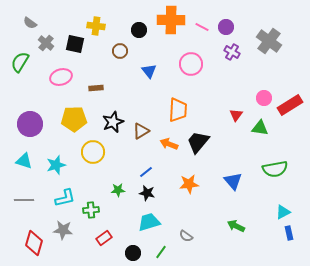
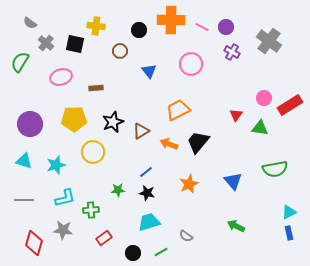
orange trapezoid at (178, 110): rotated 120 degrees counterclockwise
orange star at (189, 184): rotated 18 degrees counterclockwise
cyan triangle at (283, 212): moved 6 px right
green line at (161, 252): rotated 24 degrees clockwise
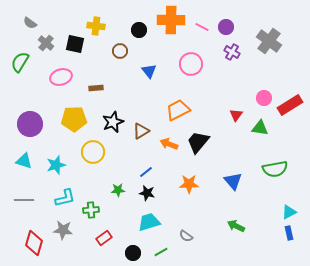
orange star at (189, 184): rotated 24 degrees clockwise
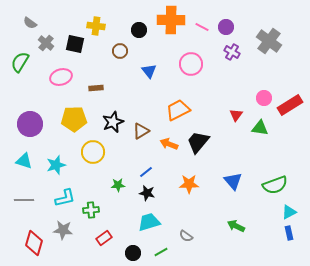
green semicircle at (275, 169): moved 16 px down; rotated 10 degrees counterclockwise
green star at (118, 190): moved 5 px up
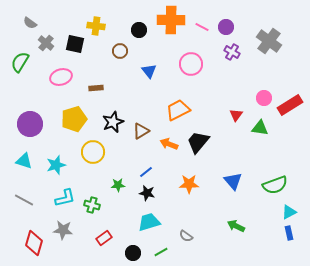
yellow pentagon at (74, 119): rotated 15 degrees counterclockwise
gray line at (24, 200): rotated 30 degrees clockwise
green cross at (91, 210): moved 1 px right, 5 px up; rotated 21 degrees clockwise
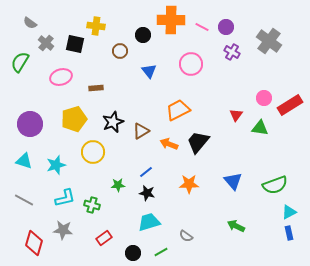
black circle at (139, 30): moved 4 px right, 5 px down
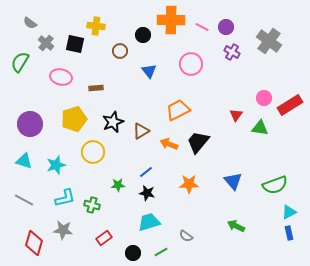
pink ellipse at (61, 77): rotated 30 degrees clockwise
